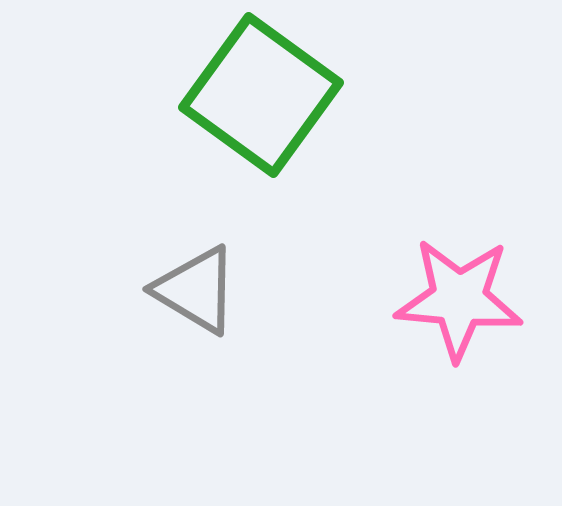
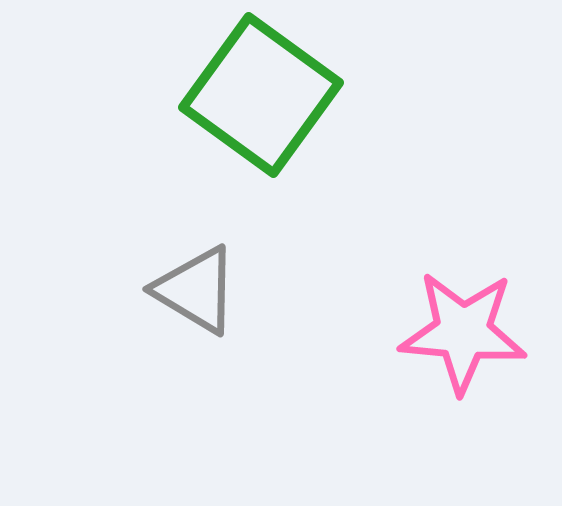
pink star: moved 4 px right, 33 px down
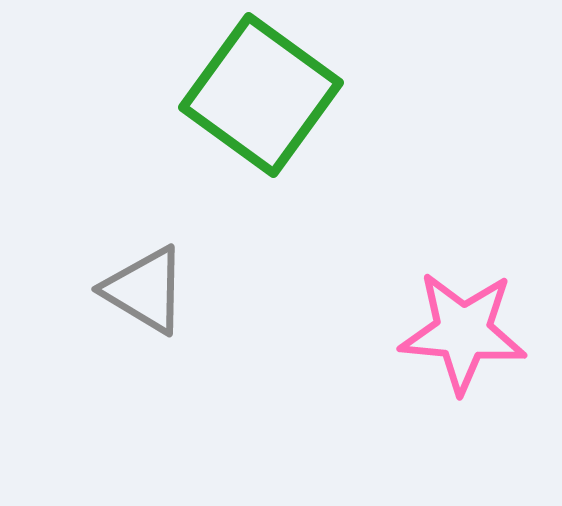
gray triangle: moved 51 px left
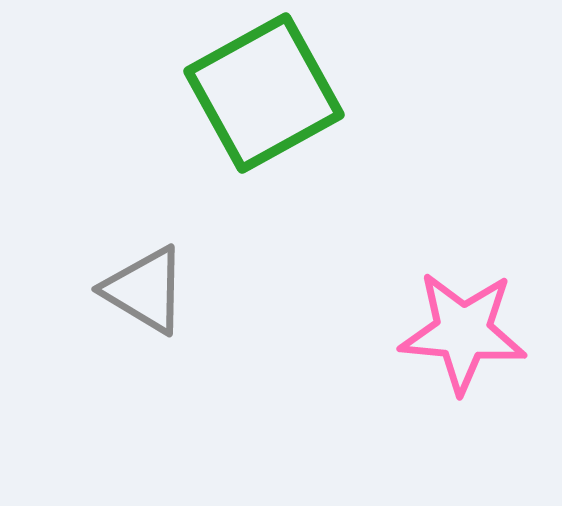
green square: moved 3 px right, 2 px up; rotated 25 degrees clockwise
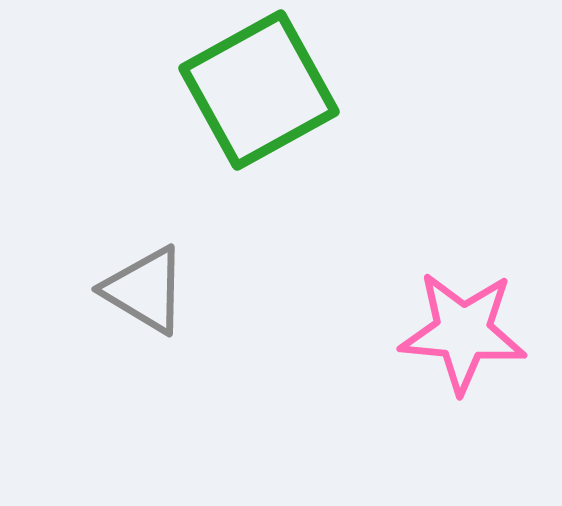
green square: moved 5 px left, 3 px up
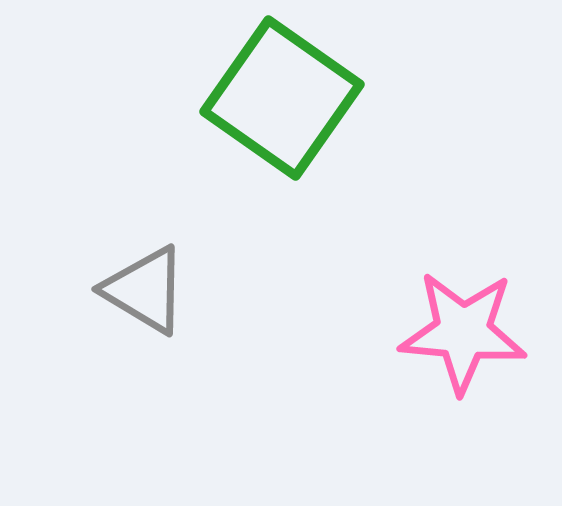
green square: moved 23 px right, 8 px down; rotated 26 degrees counterclockwise
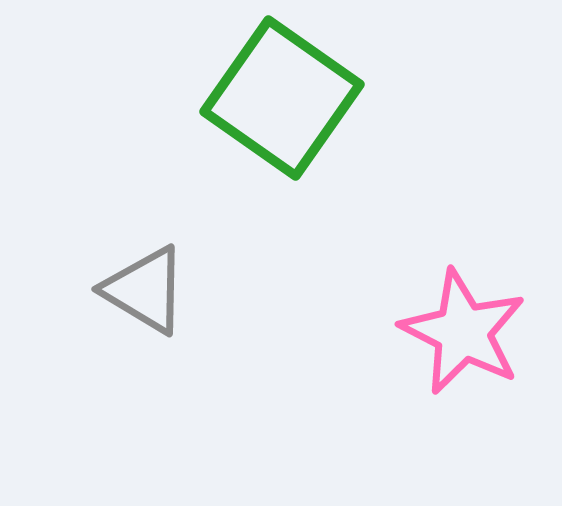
pink star: rotated 22 degrees clockwise
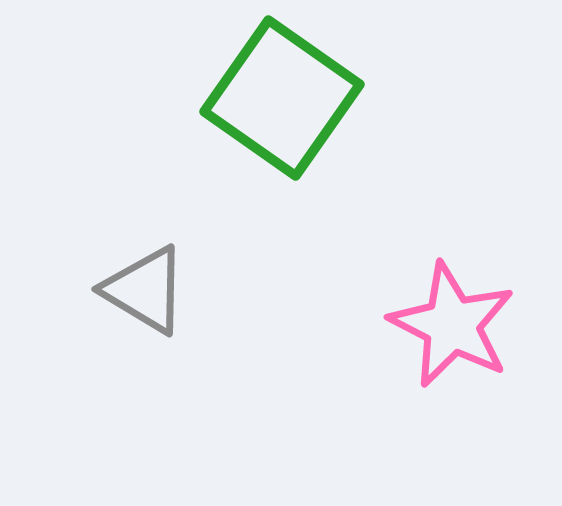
pink star: moved 11 px left, 7 px up
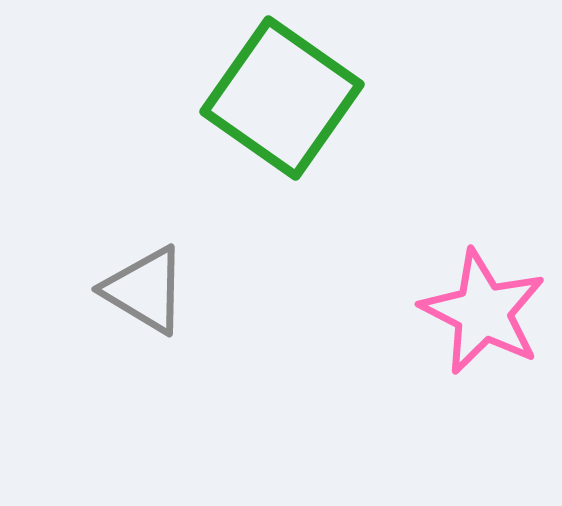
pink star: moved 31 px right, 13 px up
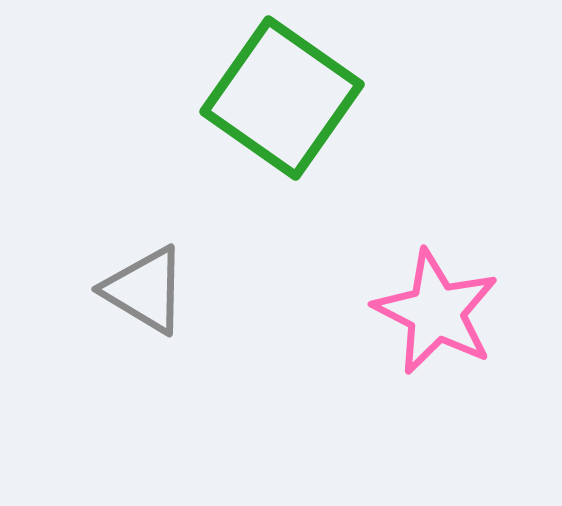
pink star: moved 47 px left
